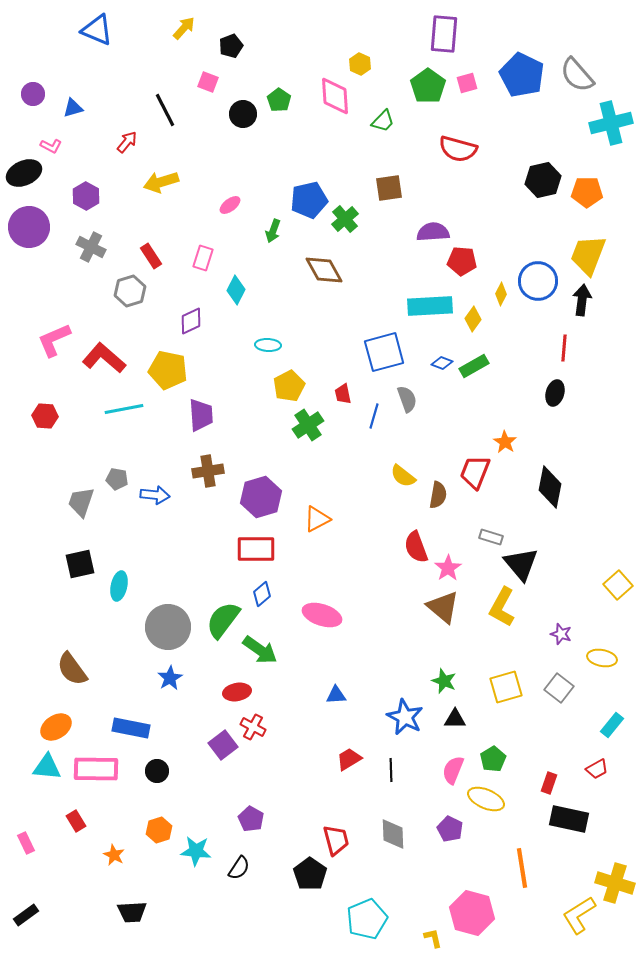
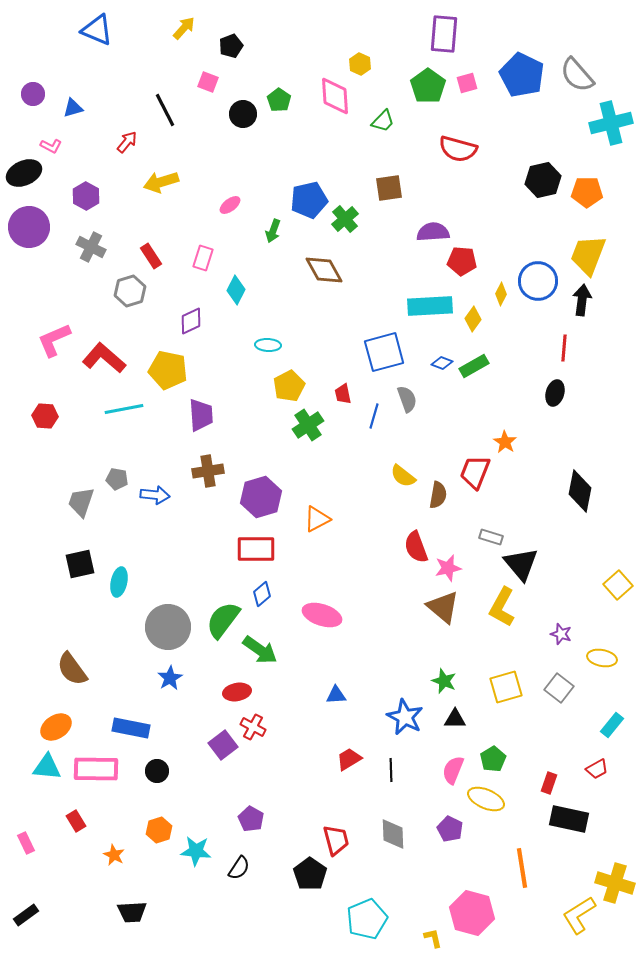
black diamond at (550, 487): moved 30 px right, 4 px down
pink star at (448, 568): rotated 20 degrees clockwise
cyan ellipse at (119, 586): moved 4 px up
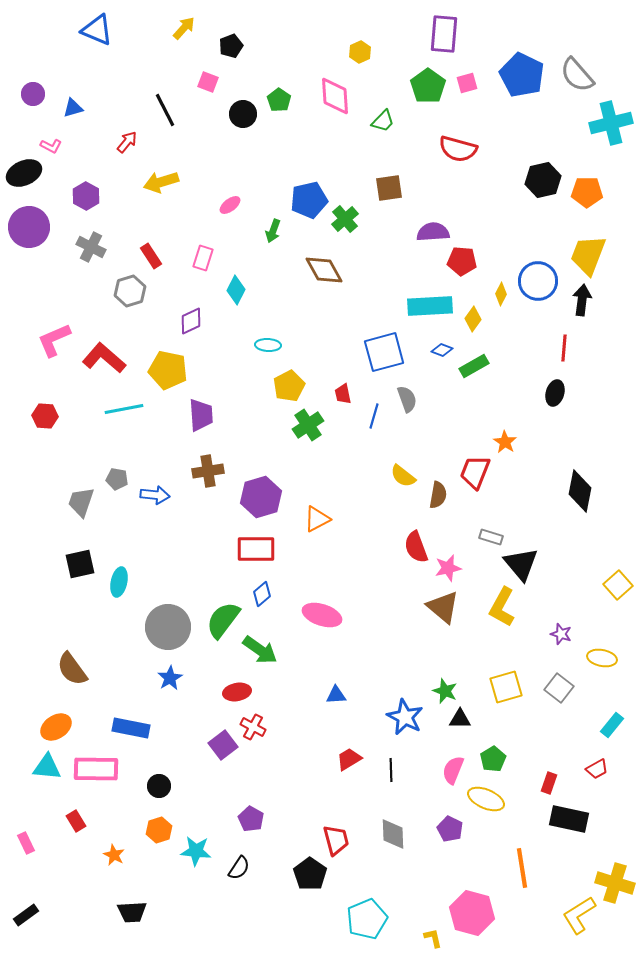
yellow hexagon at (360, 64): moved 12 px up; rotated 10 degrees clockwise
blue diamond at (442, 363): moved 13 px up
green star at (444, 681): moved 1 px right, 10 px down
black triangle at (455, 719): moved 5 px right
black circle at (157, 771): moved 2 px right, 15 px down
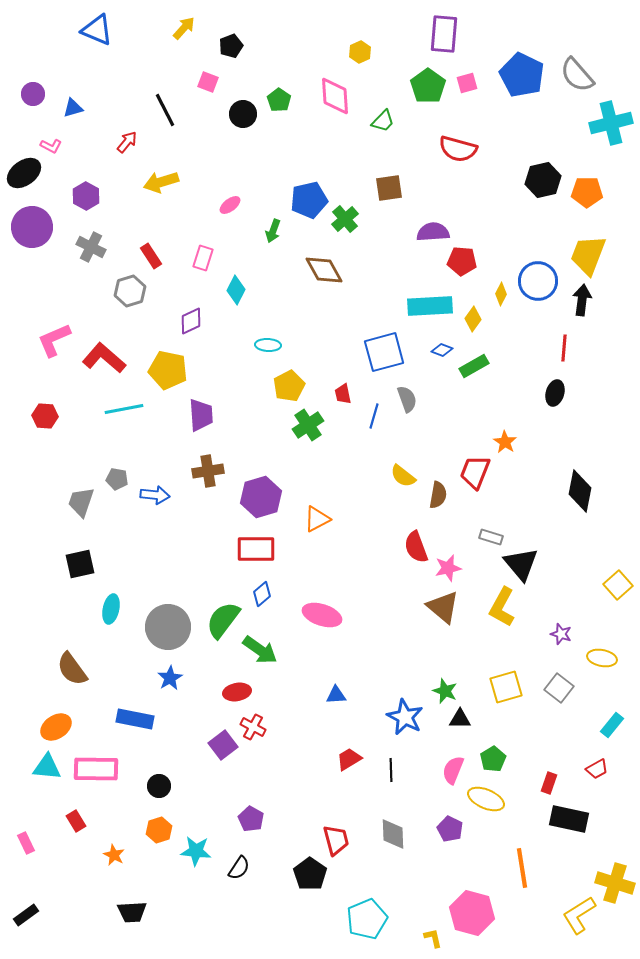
black ellipse at (24, 173): rotated 12 degrees counterclockwise
purple circle at (29, 227): moved 3 px right
cyan ellipse at (119, 582): moved 8 px left, 27 px down
blue rectangle at (131, 728): moved 4 px right, 9 px up
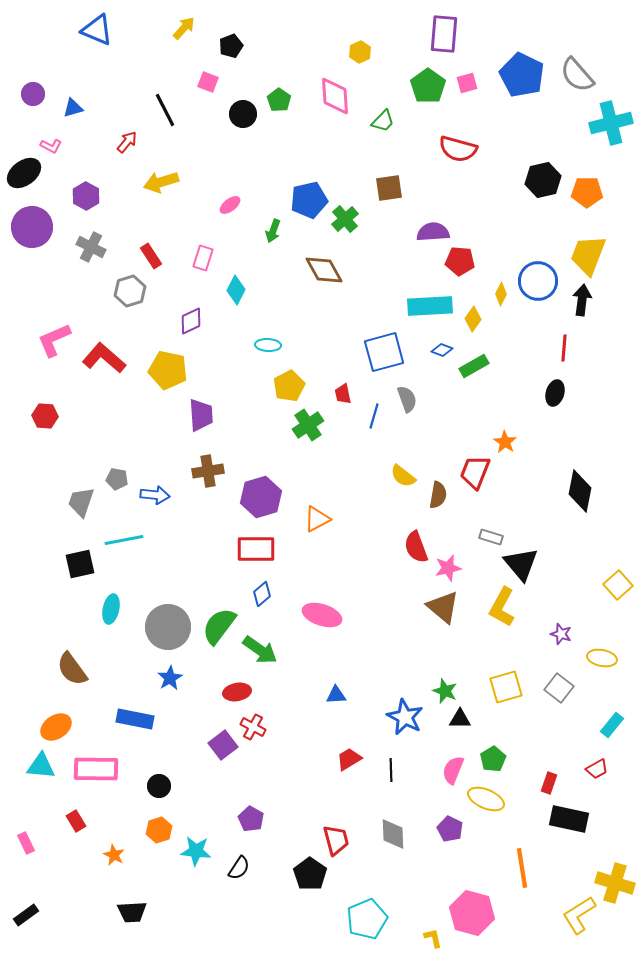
red pentagon at (462, 261): moved 2 px left
cyan line at (124, 409): moved 131 px down
green semicircle at (223, 620): moved 4 px left, 6 px down
cyan triangle at (47, 767): moved 6 px left, 1 px up
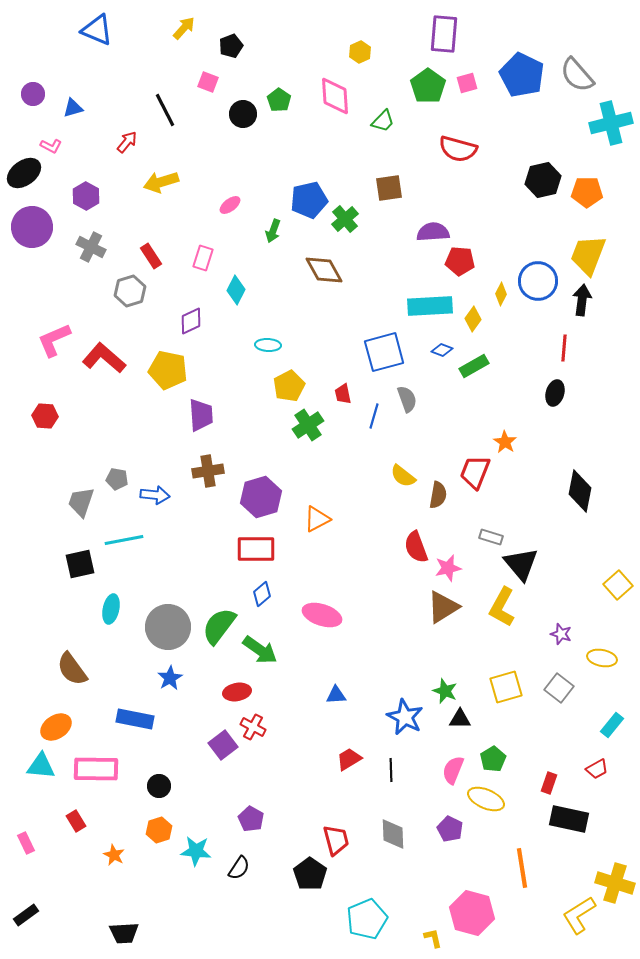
brown triangle at (443, 607): rotated 48 degrees clockwise
black trapezoid at (132, 912): moved 8 px left, 21 px down
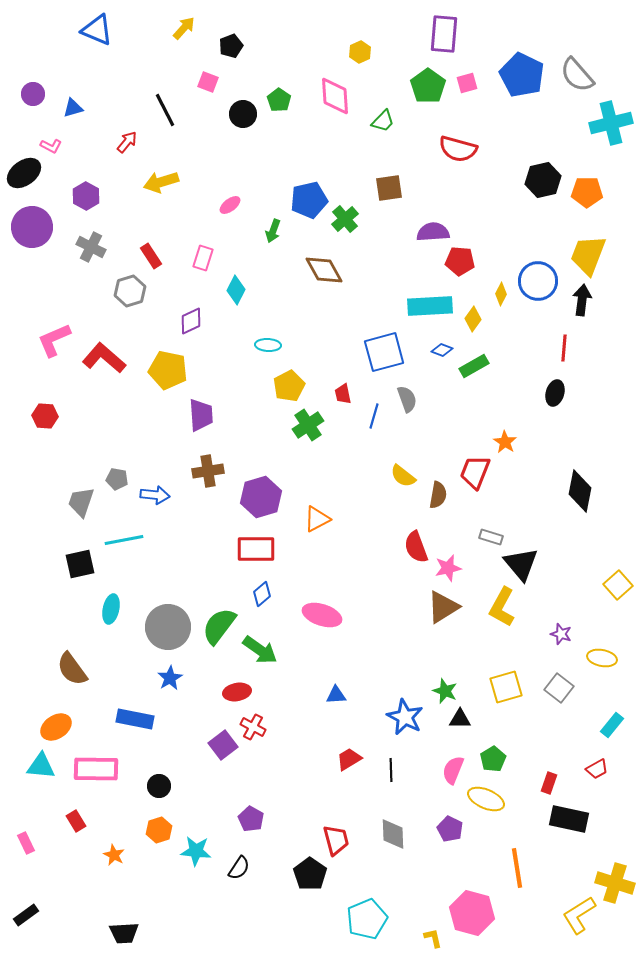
orange line at (522, 868): moved 5 px left
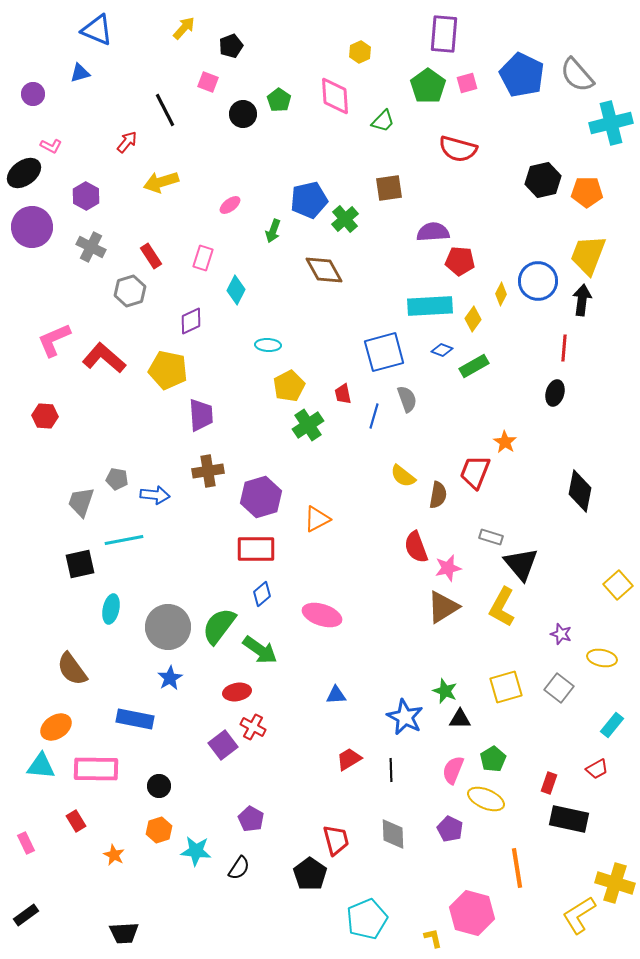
blue triangle at (73, 108): moved 7 px right, 35 px up
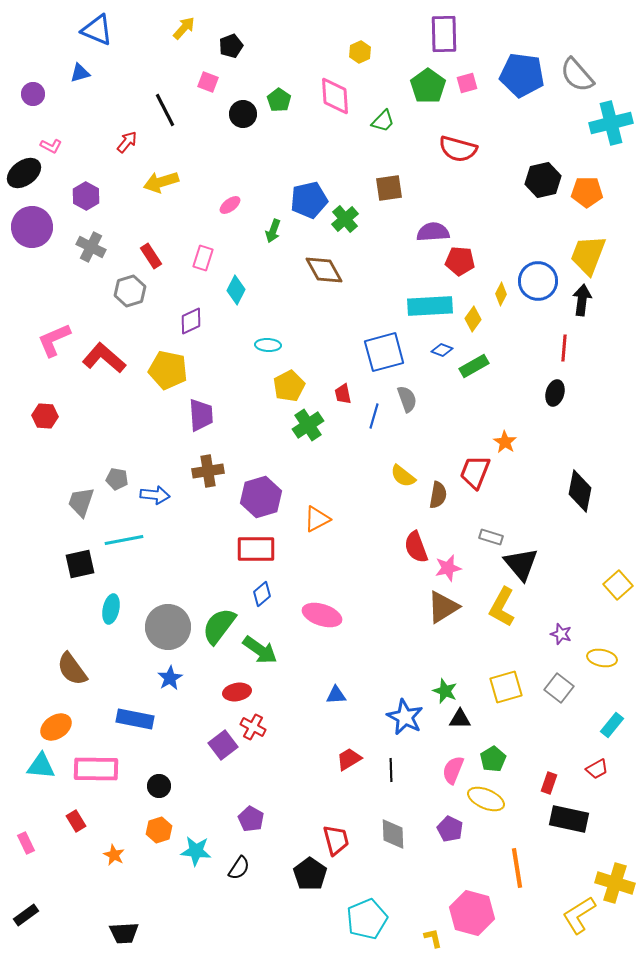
purple rectangle at (444, 34): rotated 6 degrees counterclockwise
blue pentagon at (522, 75): rotated 18 degrees counterclockwise
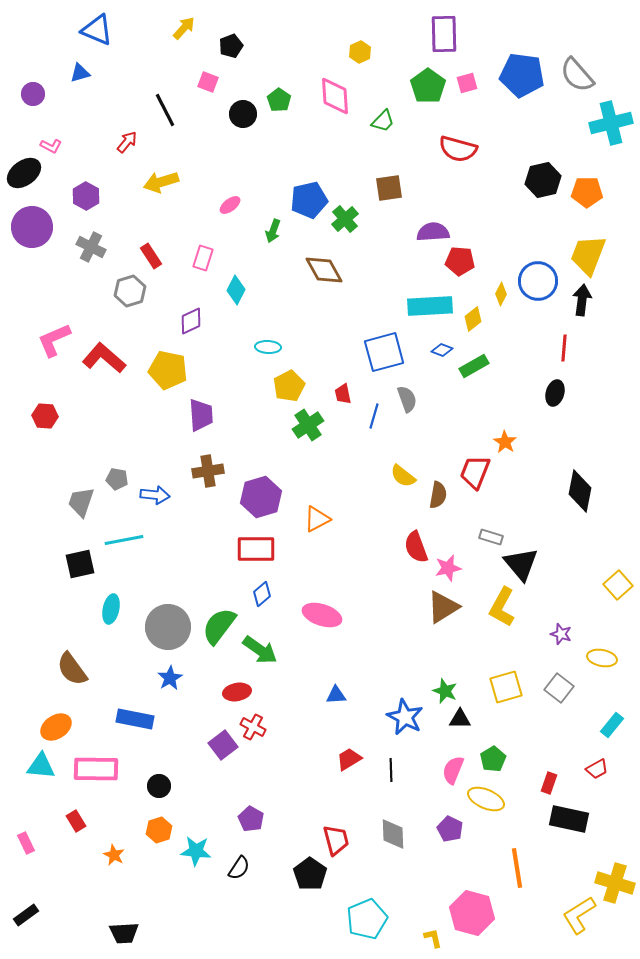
yellow diamond at (473, 319): rotated 15 degrees clockwise
cyan ellipse at (268, 345): moved 2 px down
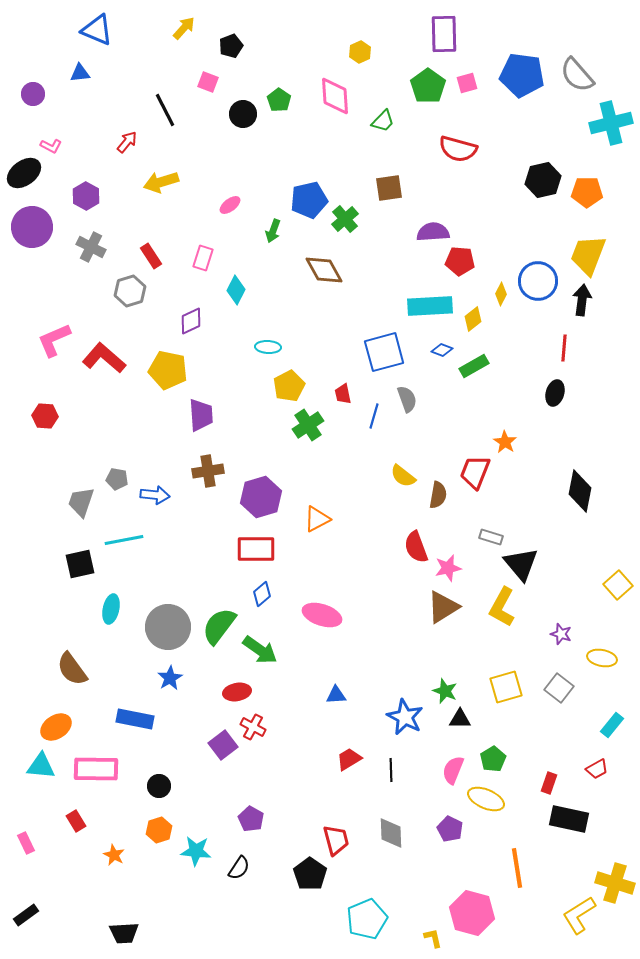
blue triangle at (80, 73): rotated 10 degrees clockwise
gray diamond at (393, 834): moved 2 px left, 1 px up
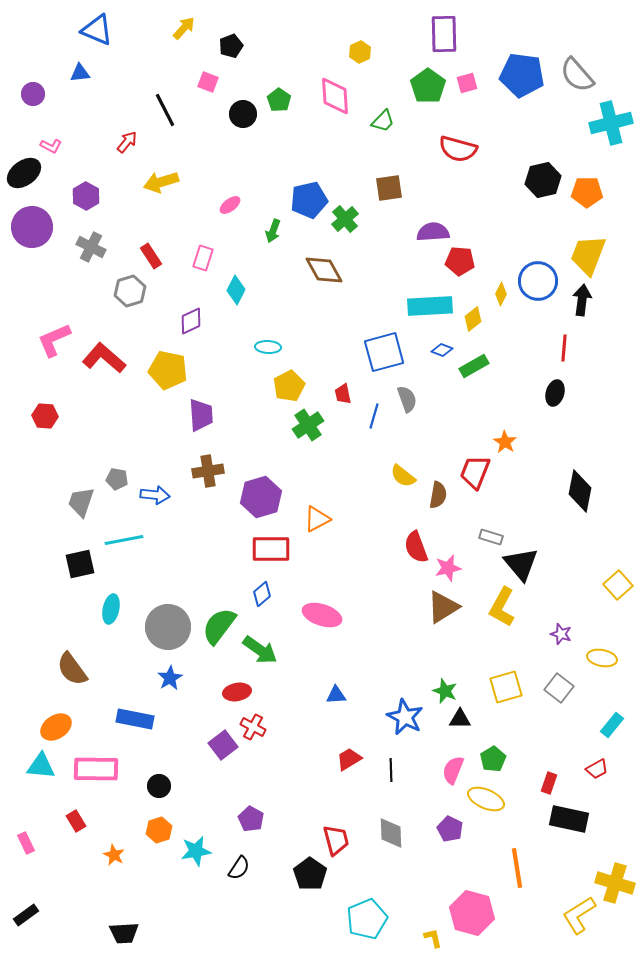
red rectangle at (256, 549): moved 15 px right
cyan star at (196, 851): rotated 16 degrees counterclockwise
